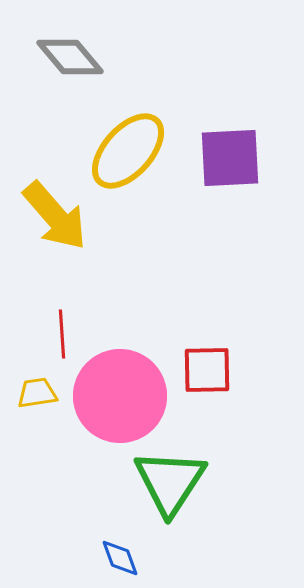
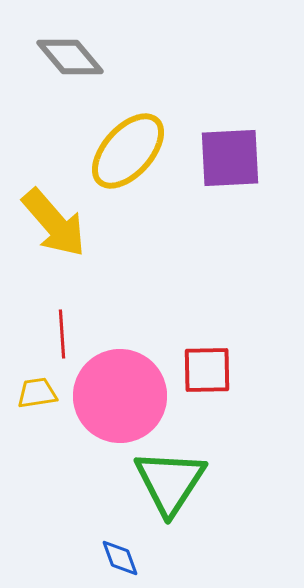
yellow arrow: moved 1 px left, 7 px down
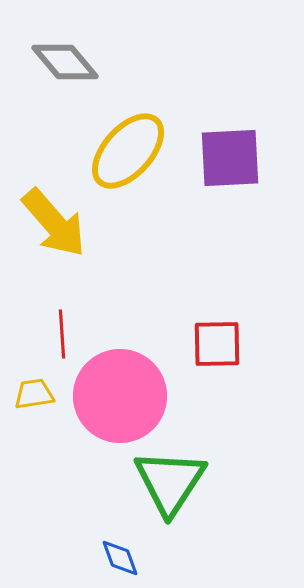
gray diamond: moved 5 px left, 5 px down
red square: moved 10 px right, 26 px up
yellow trapezoid: moved 3 px left, 1 px down
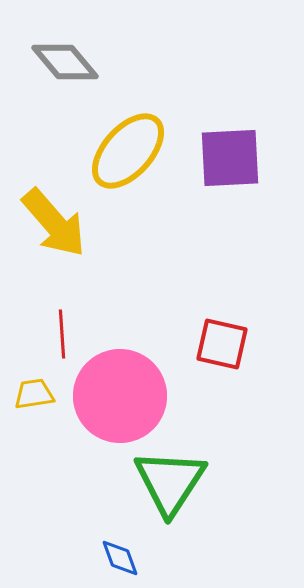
red square: moved 5 px right; rotated 14 degrees clockwise
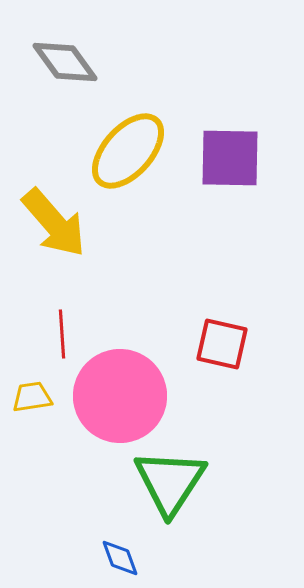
gray diamond: rotated 4 degrees clockwise
purple square: rotated 4 degrees clockwise
yellow trapezoid: moved 2 px left, 3 px down
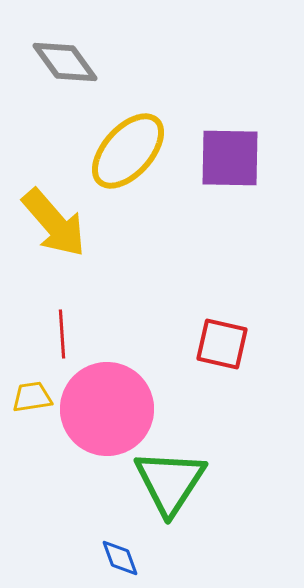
pink circle: moved 13 px left, 13 px down
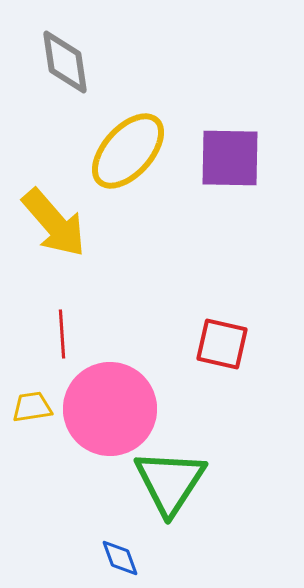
gray diamond: rotated 28 degrees clockwise
yellow trapezoid: moved 10 px down
pink circle: moved 3 px right
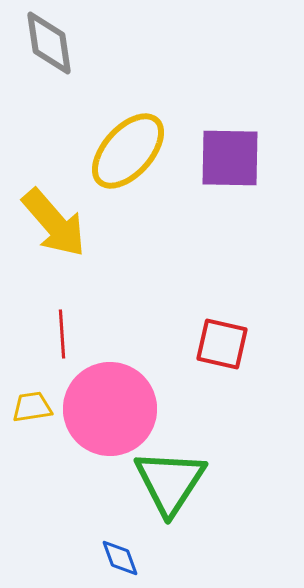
gray diamond: moved 16 px left, 19 px up
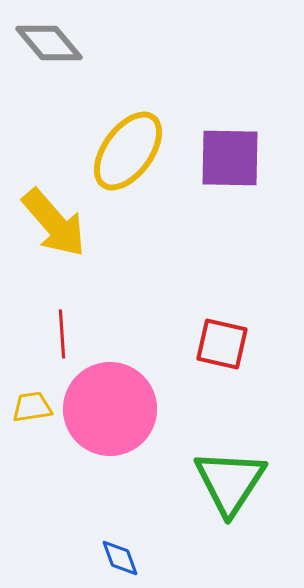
gray diamond: rotated 32 degrees counterclockwise
yellow ellipse: rotated 6 degrees counterclockwise
green triangle: moved 60 px right
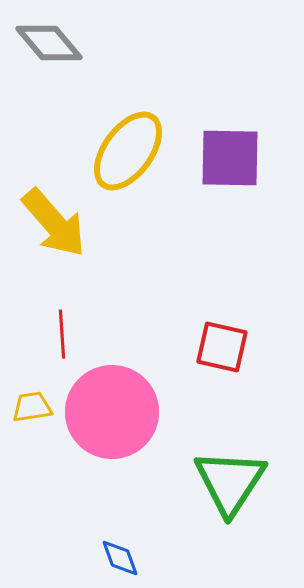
red square: moved 3 px down
pink circle: moved 2 px right, 3 px down
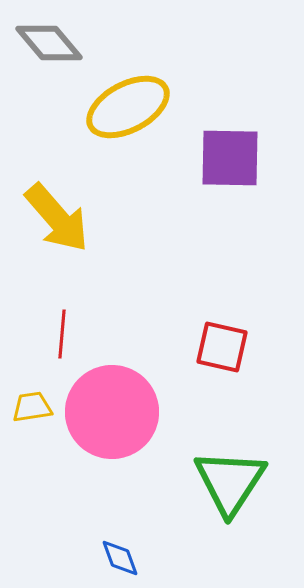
yellow ellipse: moved 44 px up; rotated 26 degrees clockwise
yellow arrow: moved 3 px right, 5 px up
red line: rotated 9 degrees clockwise
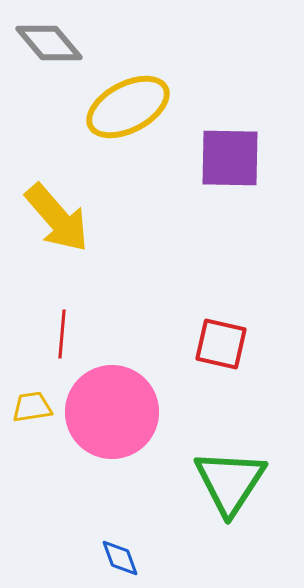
red square: moved 1 px left, 3 px up
